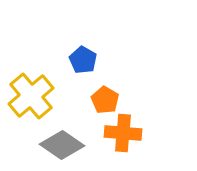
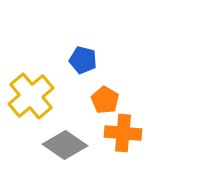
blue pentagon: rotated 16 degrees counterclockwise
gray diamond: moved 3 px right
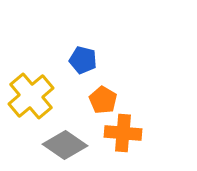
orange pentagon: moved 2 px left
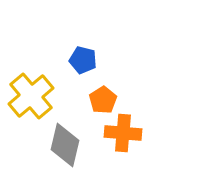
orange pentagon: rotated 8 degrees clockwise
gray diamond: rotated 69 degrees clockwise
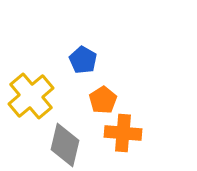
blue pentagon: rotated 16 degrees clockwise
